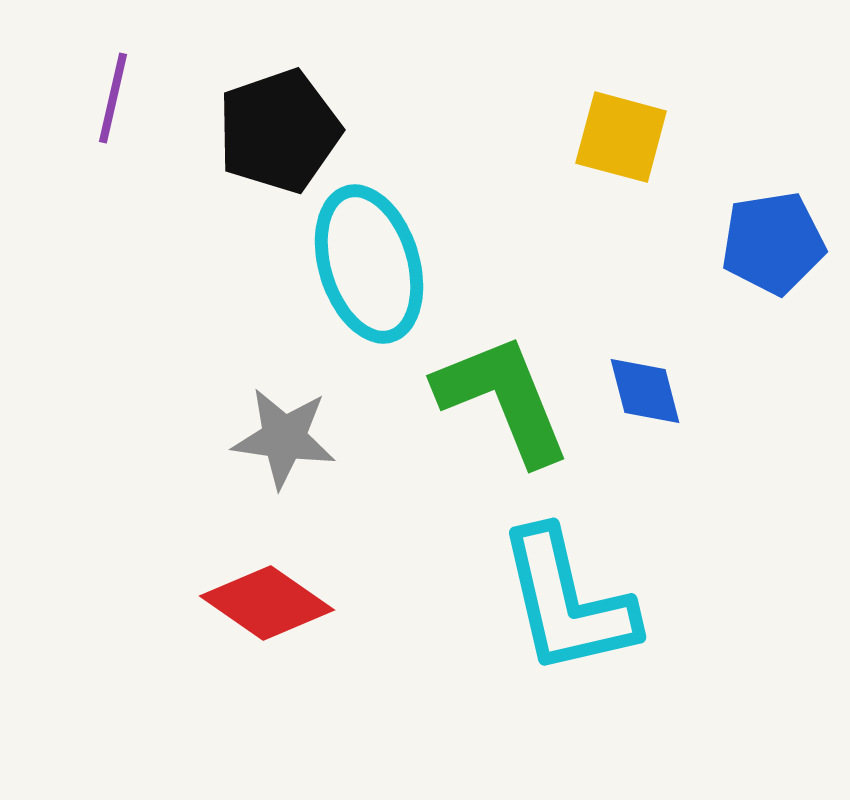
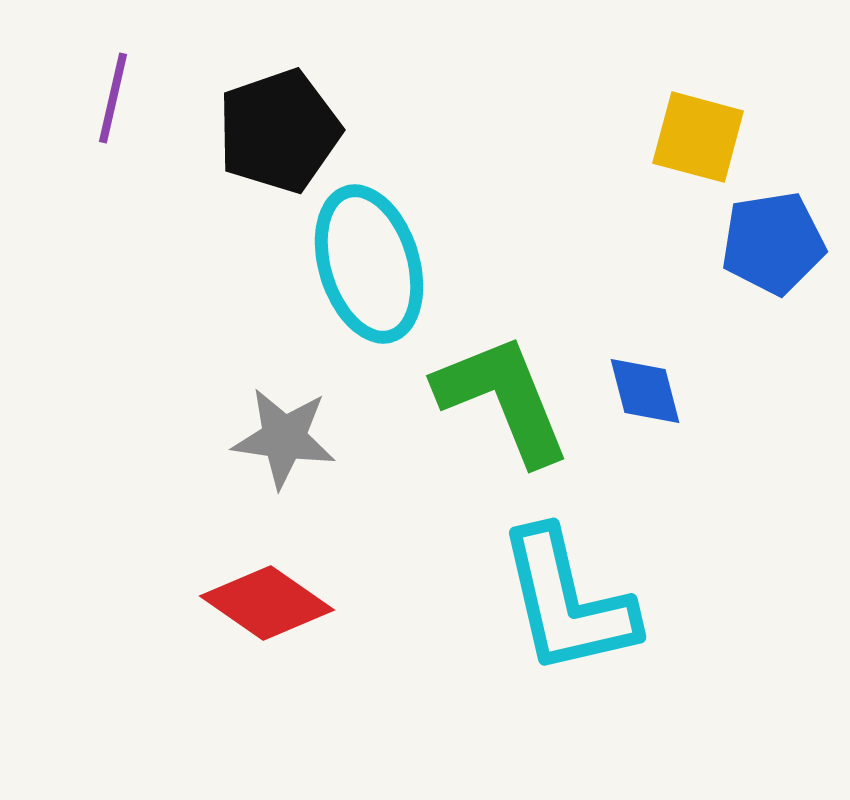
yellow square: moved 77 px right
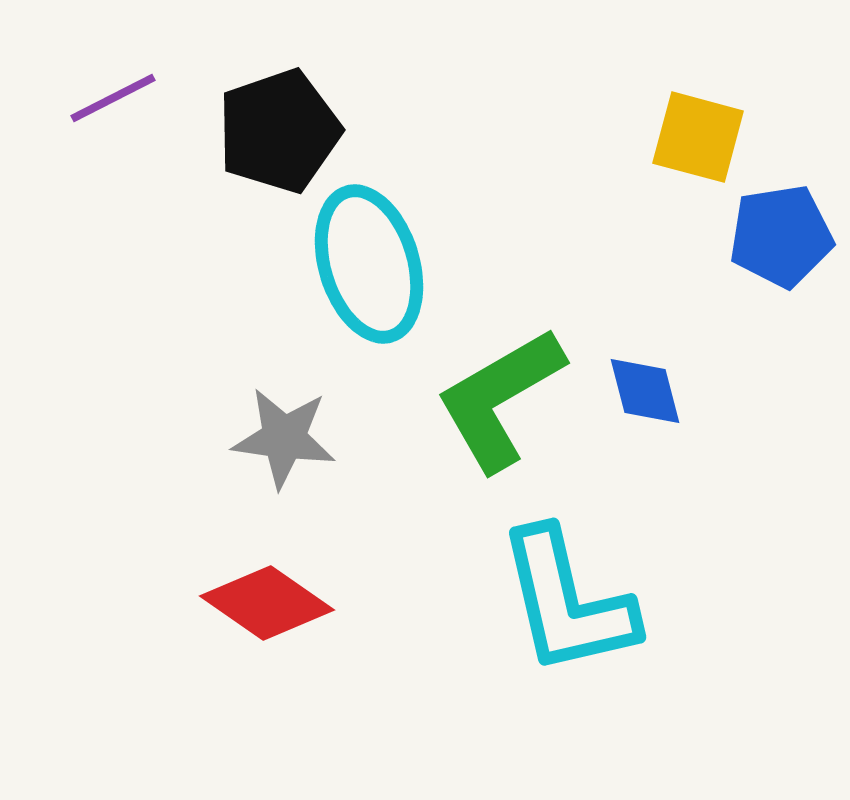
purple line: rotated 50 degrees clockwise
blue pentagon: moved 8 px right, 7 px up
green L-shape: moved 3 px left; rotated 98 degrees counterclockwise
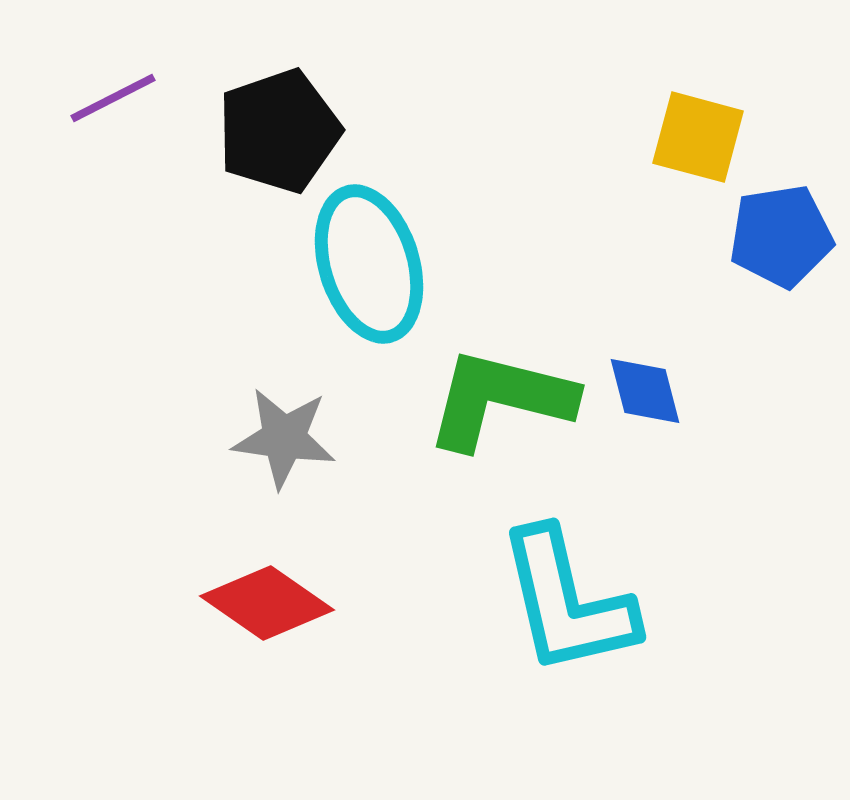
green L-shape: rotated 44 degrees clockwise
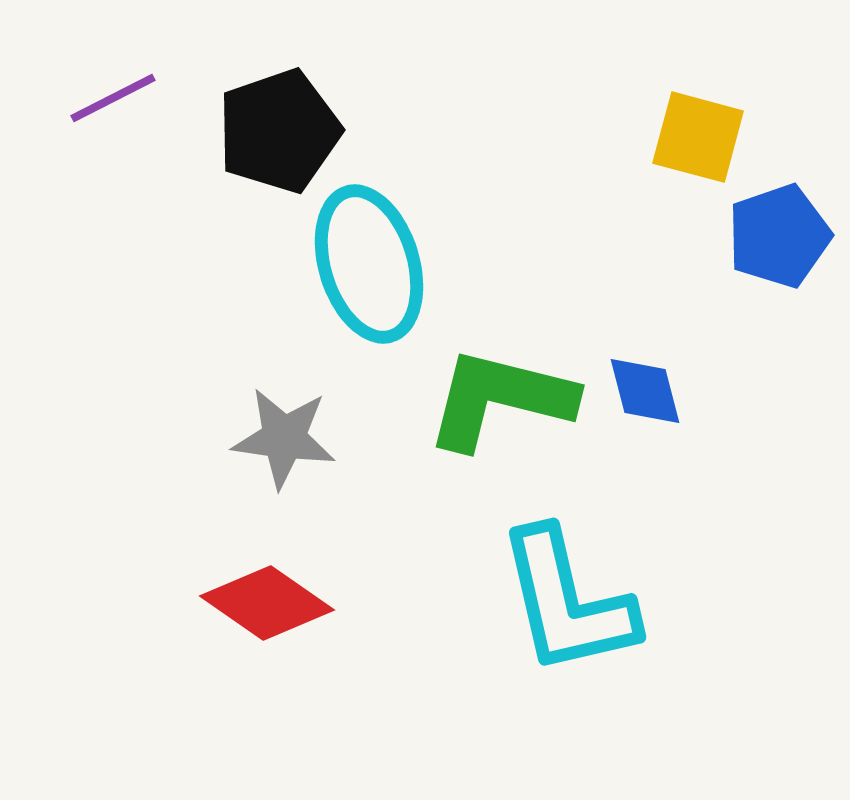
blue pentagon: moved 2 px left; rotated 10 degrees counterclockwise
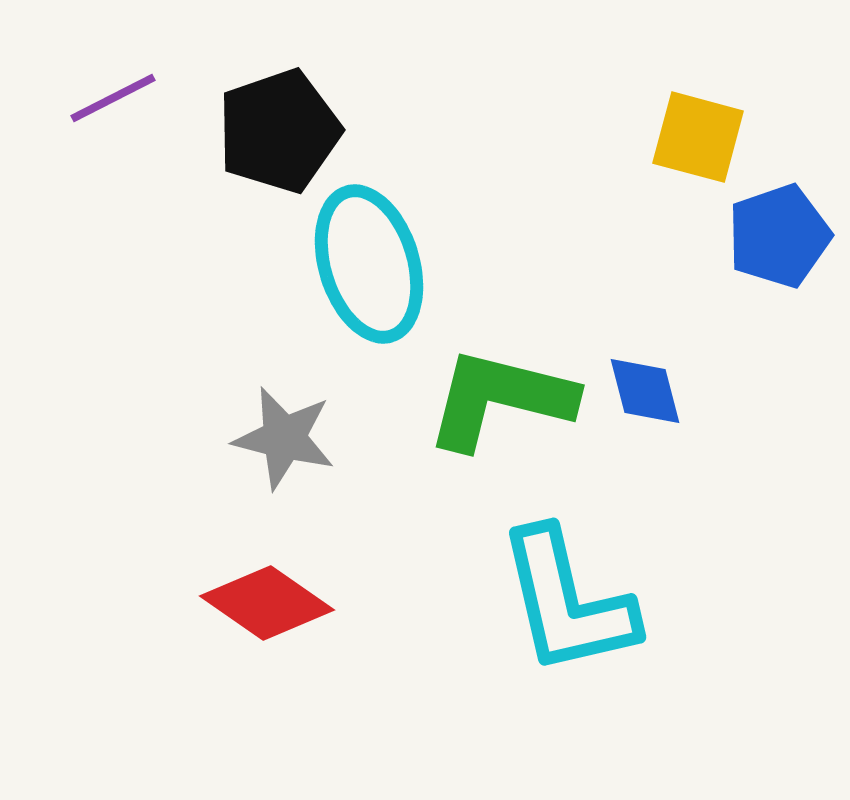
gray star: rotated 6 degrees clockwise
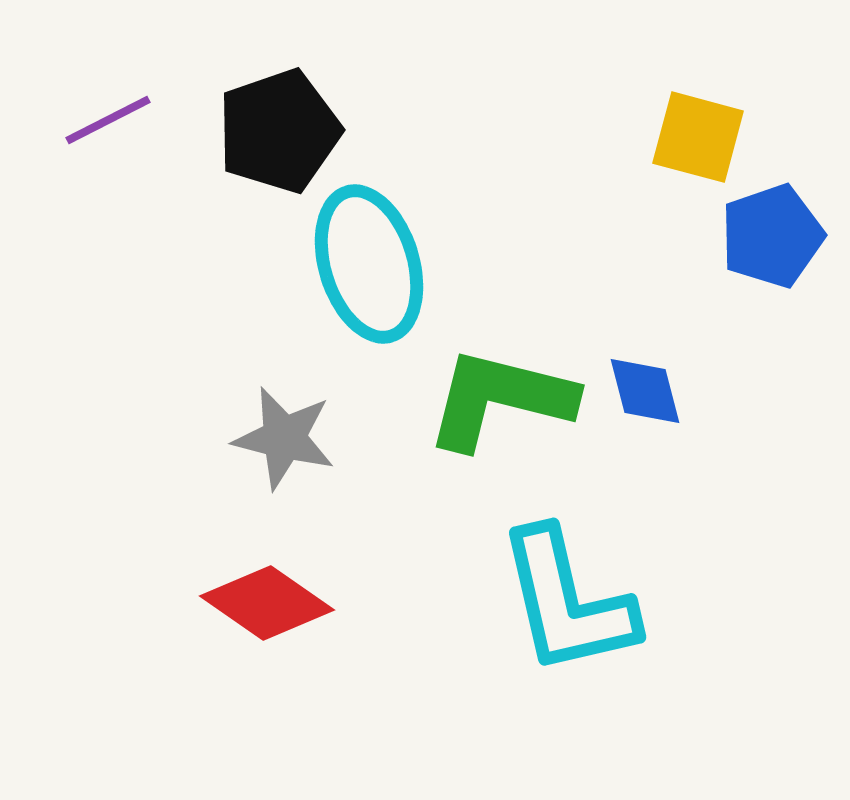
purple line: moved 5 px left, 22 px down
blue pentagon: moved 7 px left
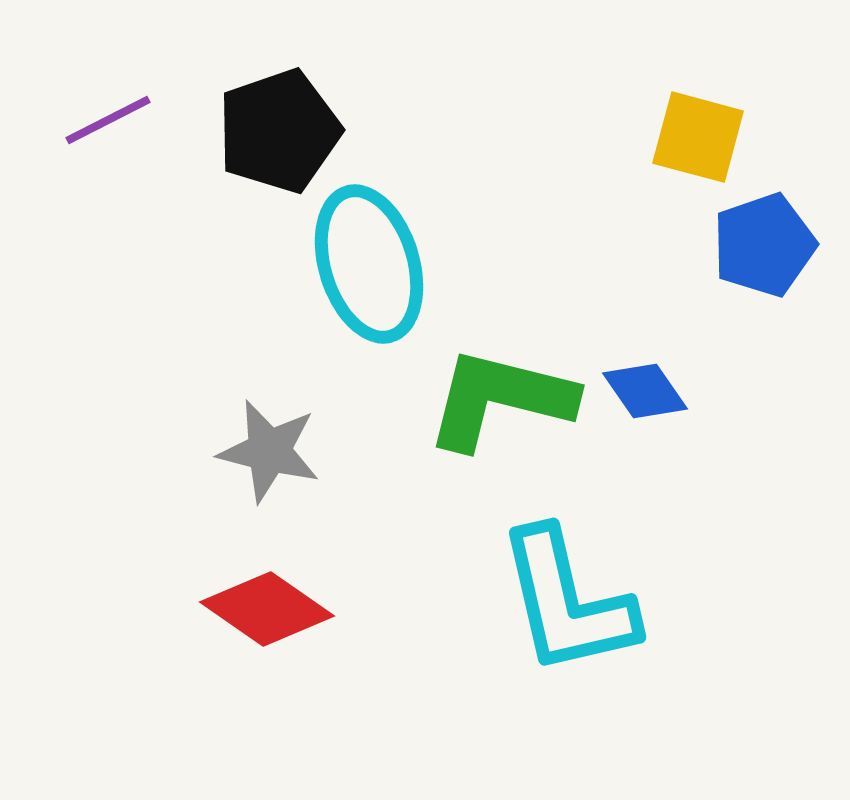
blue pentagon: moved 8 px left, 9 px down
blue diamond: rotated 20 degrees counterclockwise
gray star: moved 15 px left, 13 px down
red diamond: moved 6 px down
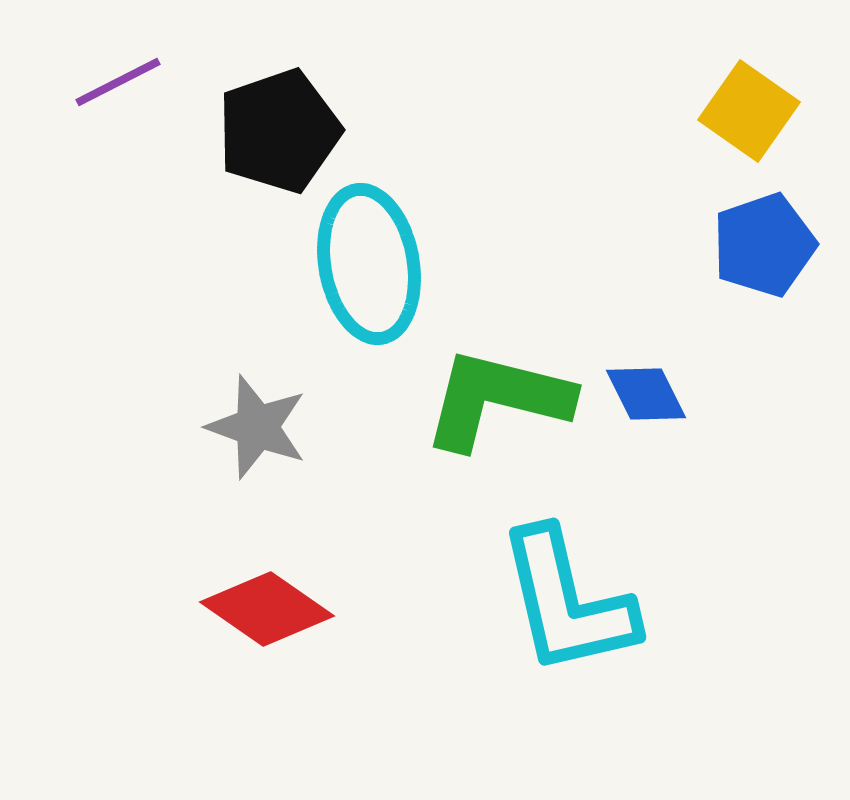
purple line: moved 10 px right, 38 px up
yellow square: moved 51 px right, 26 px up; rotated 20 degrees clockwise
cyan ellipse: rotated 7 degrees clockwise
blue diamond: moved 1 px right, 3 px down; rotated 8 degrees clockwise
green L-shape: moved 3 px left
gray star: moved 12 px left, 24 px up; rotated 6 degrees clockwise
